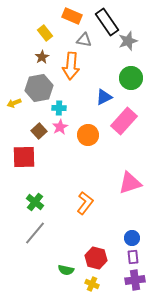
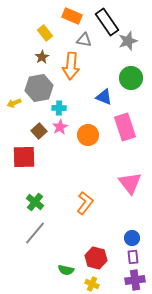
blue triangle: rotated 48 degrees clockwise
pink rectangle: moved 1 px right, 6 px down; rotated 60 degrees counterclockwise
pink triangle: rotated 50 degrees counterclockwise
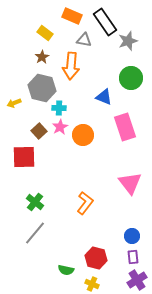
black rectangle: moved 2 px left
yellow rectangle: rotated 14 degrees counterclockwise
gray hexagon: moved 3 px right; rotated 24 degrees clockwise
orange circle: moved 5 px left
blue circle: moved 2 px up
purple cross: moved 2 px right; rotated 24 degrees counterclockwise
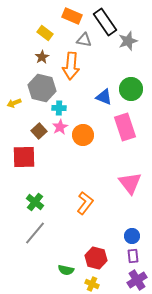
green circle: moved 11 px down
purple rectangle: moved 1 px up
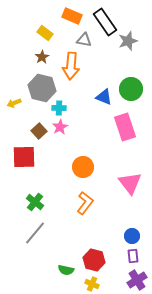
orange circle: moved 32 px down
red hexagon: moved 2 px left, 2 px down
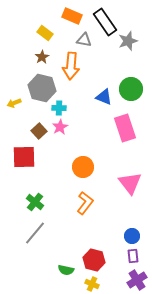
pink rectangle: moved 1 px down
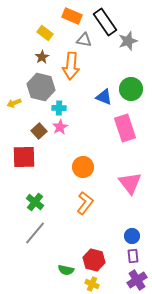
gray hexagon: moved 1 px left, 1 px up
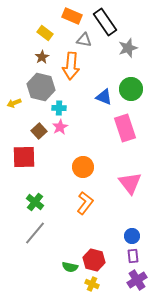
gray star: moved 7 px down
green semicircle: moved 4 px right, 3 px up
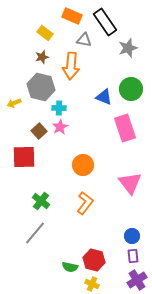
brown star: rotated 16 degrees clockwise
orange circle: moved 2 px up
green cross: moved 6 px right, 1 px up
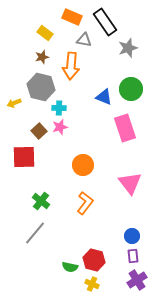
orange rectangle: moved 1 px down
pink star: rotated 14 degrees clockwise
